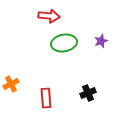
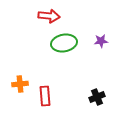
purple star: rotated 16 degrees clockwise
orange cross: moved 9 px right; rotated 21 degrees clockwise
black cross: moved 9 px right, 4 px down
red rectangle: moved 1 px left, 2 px up
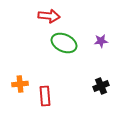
green ellipse: rotated 35 degrees clockwise
black cross: moved 4 px right, 11 px up
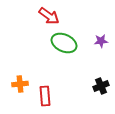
red arrow: rotated 30 degrees clockwise
